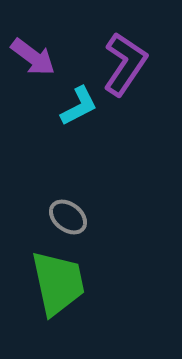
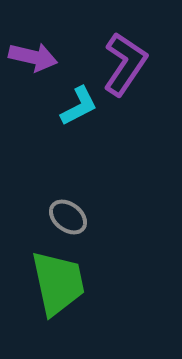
purple arrow: rotated 24 degrees counterclockwise
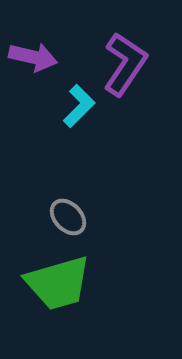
cyan L-shape: rotated 18 degrees counterclockwise
gray ellipse: rotated 9 degrees clockwise
green trapezoid: rotated 86 degrees clockwise
